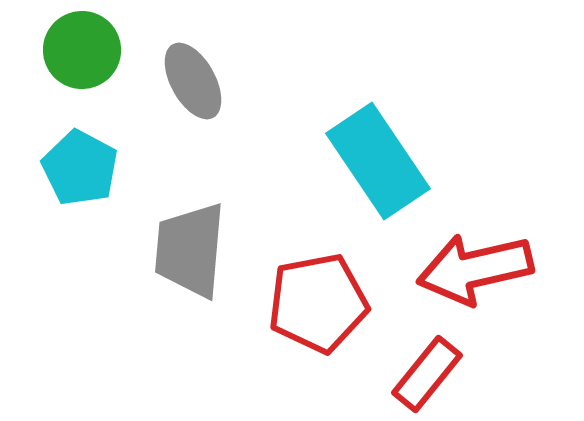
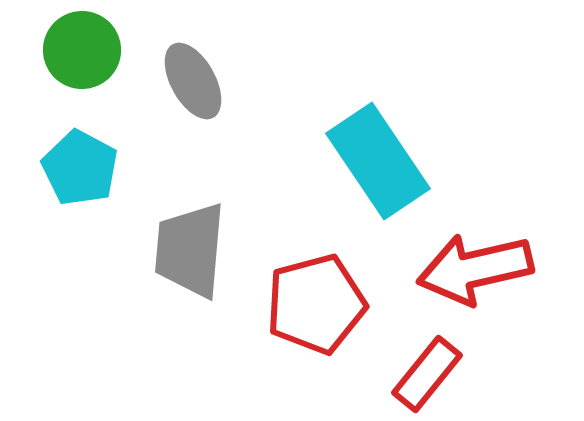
red pentagon: moved 2 px left, 1 px down; rotated 4 degrees counterclockwise
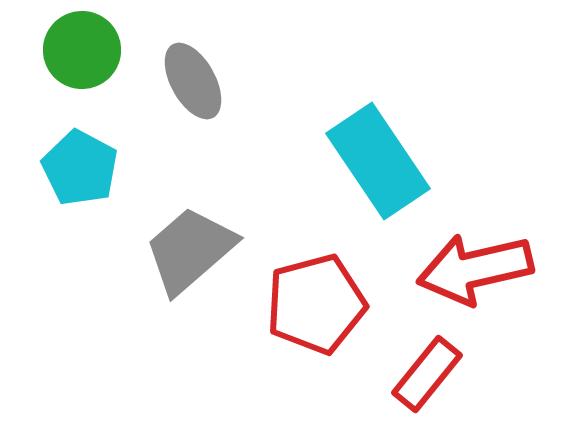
gray trapezoid: rotated 44 degrees clockwise
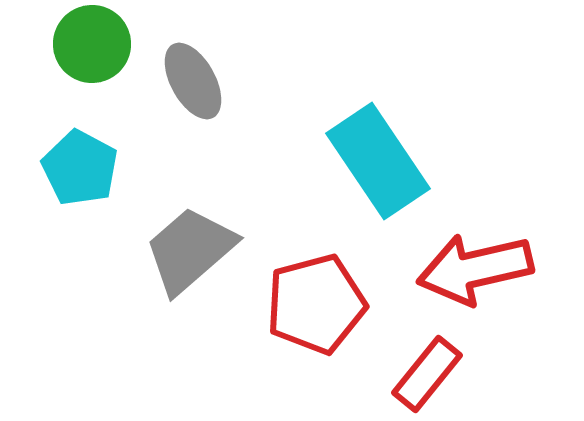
green circle: moved 10 px right, 6 px up
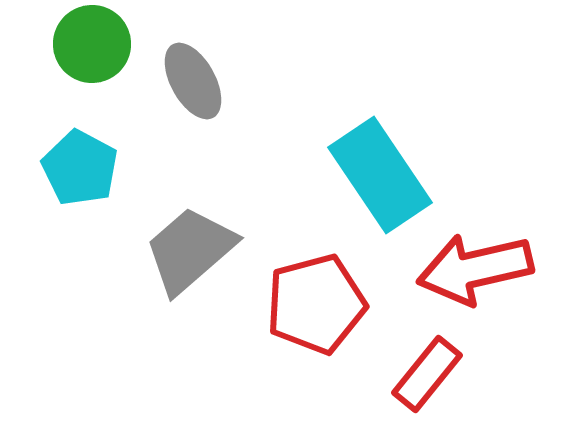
cyan rectangle: moved 2 px right, 14 px down
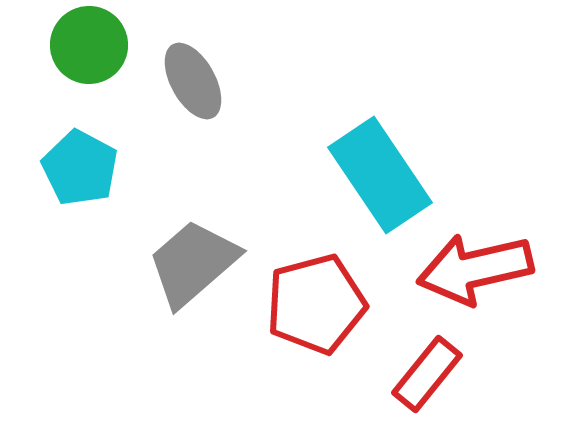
green circle: moved 3 px left, 1 px down
gray trapezoid: moved 3 px right, 13 px down
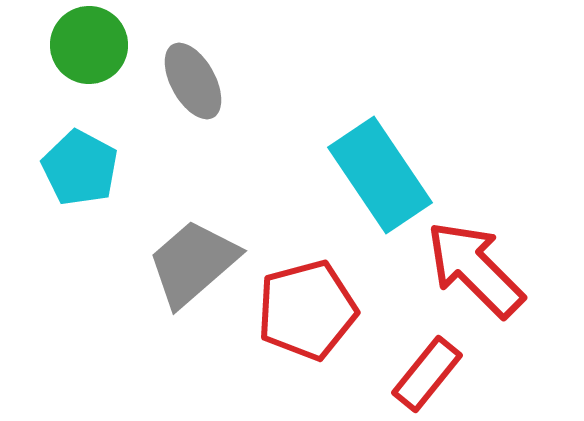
red arrow: rotated 58 degrees clockwise
red pentagon: moved 9 px left, 6 px down
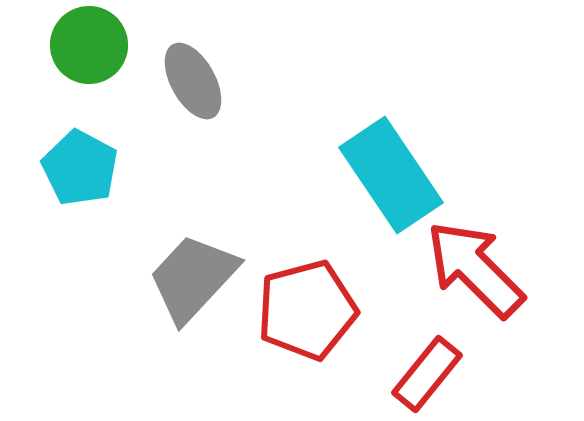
cyan rectangle: moved 11 px right
gray trapezoid: moved 15 px down; rotated 6 degrees counterclockwise
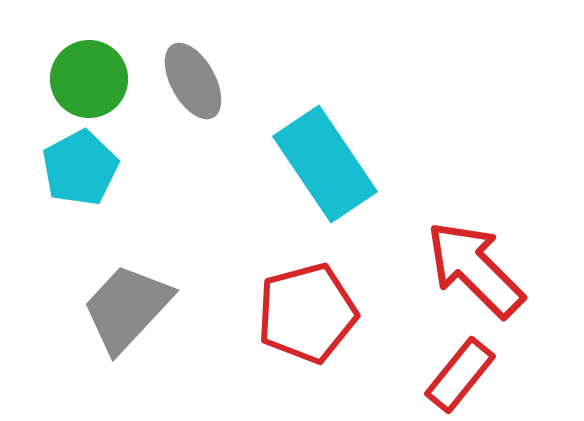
green circle: moved 34 px down
cyan pentagon: rotated 16 degrees clockwise
cyan rectangle: moved 66 px left, 11 px up
gray trapezoid: moved 66 px left, 30 px down
red pentagon: moved 3 px down
red rectangle: moved 33 px right, 1 px down
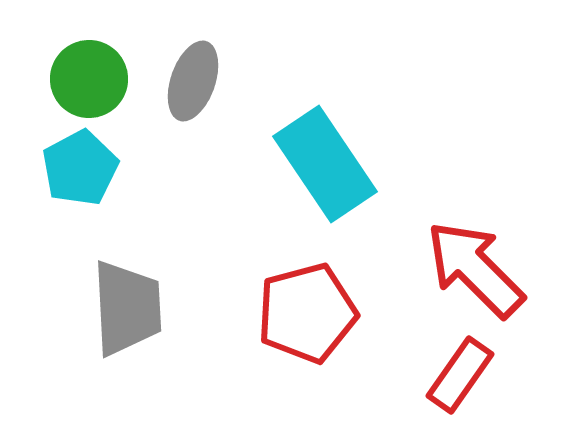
gray ellipse: rotated 48 degrees clockwise
gray trapezoid: rotated 134 degrees clockwise
red rectangle: rotated 4 degrees counterclockwise
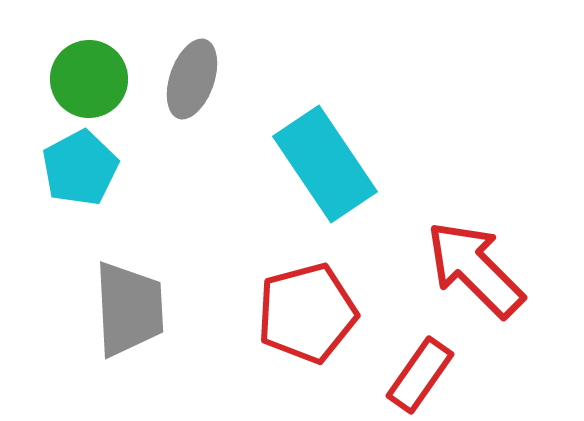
gray ellipse: moved 1 px left, 2 px up
gray trapezoid: moved 2 px right, 1 px down
red rectangle: moved 40 px left
